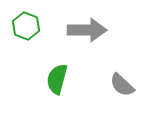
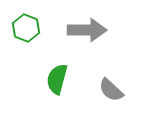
green hexagon: moved 2 px down
gray semicircle: moved 11 px left, 5 px down
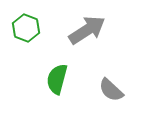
gray arrow: rotated 33 degrees counterclockwise
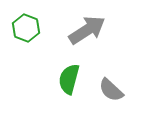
green semicircle: moved 12 px right
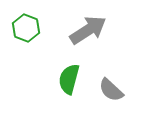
gray arrow: moved 1 px right
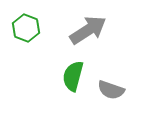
green semicircle: moved 4 px right, 3 px up
gray semicircle: rotated 24 degrees counterclockwise
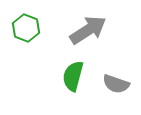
gray semicircle: moved 5 px right, 6 px up
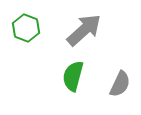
gray arrow: moved 4 px left; rotated 9 degrees counterclockwise
gray semicircle: moved 4 px right; rotated 84 degrees counterclockwise
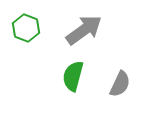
gray arrow: rotated 6 degrees clockwise
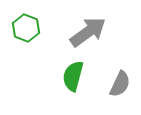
gray arrow: moved 4 px right, 2 px down
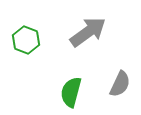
green hexagon: moved 12 px down
green semicircle: moved 2 px left, 16 px down
